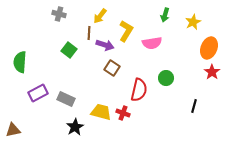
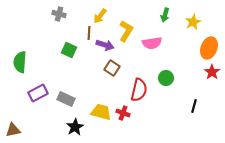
green square: rotated 14 degrees counterclockwise
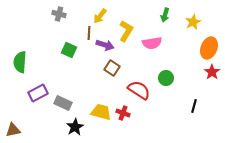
red semicircle: rotated 70 degrees counterclockwise
gray rectangle: moved 3 px left, 4 px down
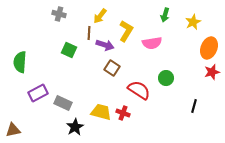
red star: rotated 21 degrees clockwise
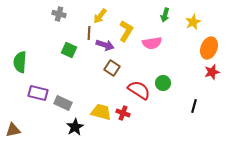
green circle: moved 3 px left, 5 px down
purple rectangle: rotated 42 degrees clockwise
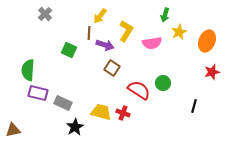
gray cross: moved 14 px left; rotated 32 degrees clockwise
yellow star: moved 14 px left, 10 px down
orange ellipse: moved 2 px left, 7 px up
green semicircle: moved 8 px right, 8 px down
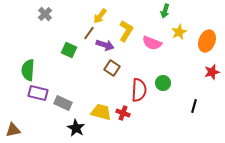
green arrow: moved 4 px up
brown line: rotated 32 degrees clockwise
pink semicircle: rotated 30 degrees clockwise
red semicircle: rotated 60 degrees clockwise
black star: moved 1 px right, 1 px down; rotated 12 degrees counterclockwise
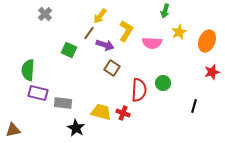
pink semicircle: rotated 18 degrees counterclockwise
gray rectangle: rotated 18 degrees counterclockwise
